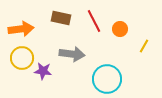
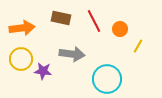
orange arrow: moved 1 px right, 1 px up
yellow line: moved 6 px left
yellow circle: moved 1 px left, 1 px down
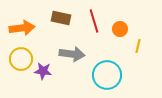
red line: rotated 10 degrees clockwise
yellow line: rotated 16 degrees counterclockwise
cyan circle: moved 4 px up
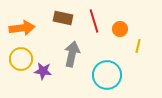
brown rectangle: moved 2 px right
gray arrow: rotated 85 degrees counterclockwise
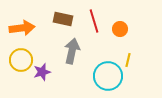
brown rectangle: moved 1 px down
yellow line: moved 10 px left, 14 px down
gray arrow: moved 3 px up
yellow circle: moved 1 px down
purple star: moved 1 px left, 1 px down; rotated 24 degrees counterclockwise
cyan circle: moved 1 px right, 1 px down
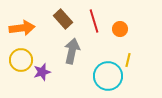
brown rectangle: rotated 36 degrees clockwise
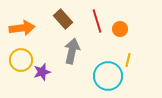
red line: moved 3 px right
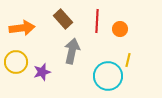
red line: rotated 20 degrees clockwise
yellow circle: moved 5 px left, 2 px down
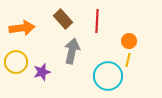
orange circle: moved 9 px right, 12 px down
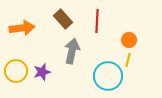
orange circle: moved 1 px up
yellow circle: moved 9 px down
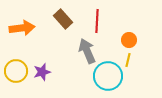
gray arrow: moved 15 px right; rotated 35 degrees counterclockwise
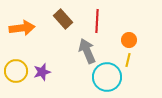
cyan circle: moved 1 px left, 1 px down
